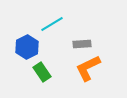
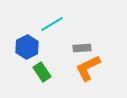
gray rectangle: moved 4 px down
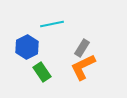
cyan line: rotated 20 degrees clockwise
gray rectangle: rotated 54 degrees counterclockwise
orange L-shape: moved 5 px left, 1 px up
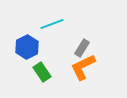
cyan line: rotated 10 degrees counterclockwise
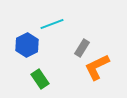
blue hexagon: moved 2 px up
orange L-shape: moved 14 px right
green rectangle: moved 2 px left, 7 px down
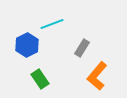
orange L-shape: moved 9 px down; rotated 24 degrees counterclockwise
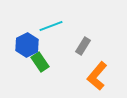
cyan line: moved 1 px left, 2 px down
gray rectangle: moved 1 px right, 2 px up
green rectangle: moved 17 px up
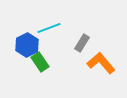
cyan line: moved 2 px left, 2 px down
gray rectangle: moved 1 px left, 3 px up
orange L-shape: moved 4 px right, 13 px up; rotated 100 degrees clockwise
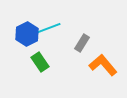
blue hexagon: moved 11 px up
orange L-shape: moved 2 px right, 2 px down
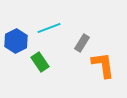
blue hexagon: moved 11 px left, 7 px down
orange L-shape: rotated 32 degrees clockwise
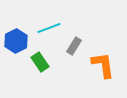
gray rectangle: moved 8 px left, 3 px down
